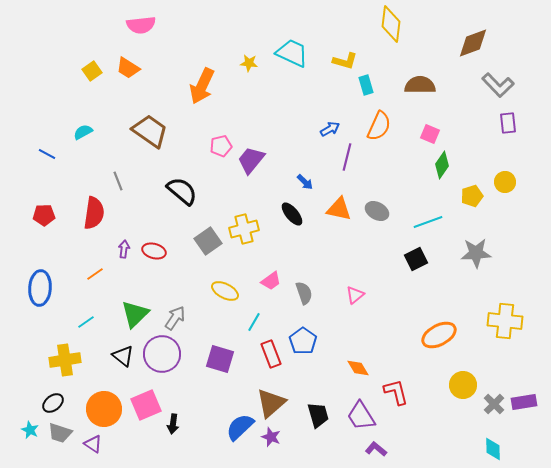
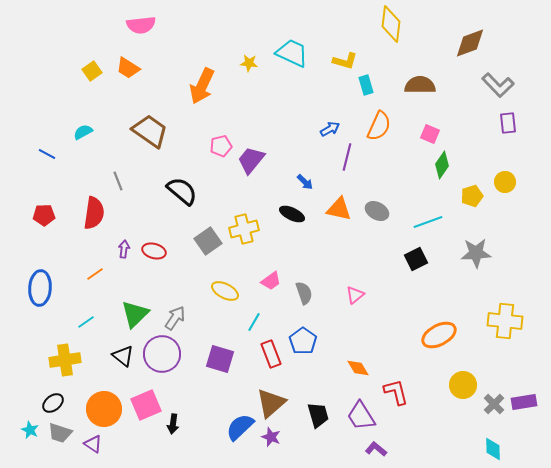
brown diamond at (473, 43): moved 3 px left
black ellipse at (292, 214): rotated 25 degrees counterclockwise
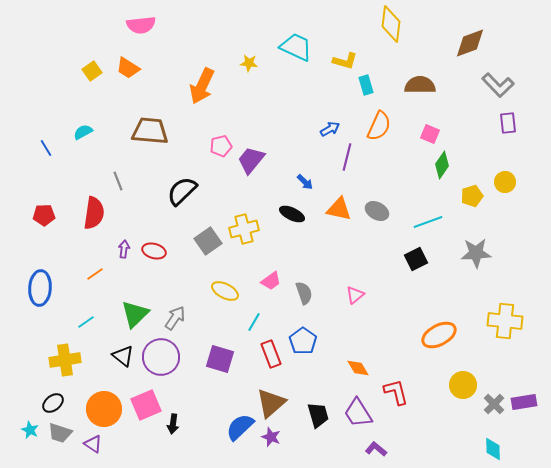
cyan trapezoid at (292, 53): moved 4 px right, 6 px up
brown trapezoid at (150, 131): rotated 30 degrees counterclockwise
blue line at (47, 154): moved 1 px left, 6 px up; rotated 30 degrees clockwise
black semicircle at (182, 191): rotated 84 degrees counterclockwise
purple circle at (162, 354): moved 1 px left, 3 px down
purple trapezoid at (361, 416): moved 3 px left, 3 px up
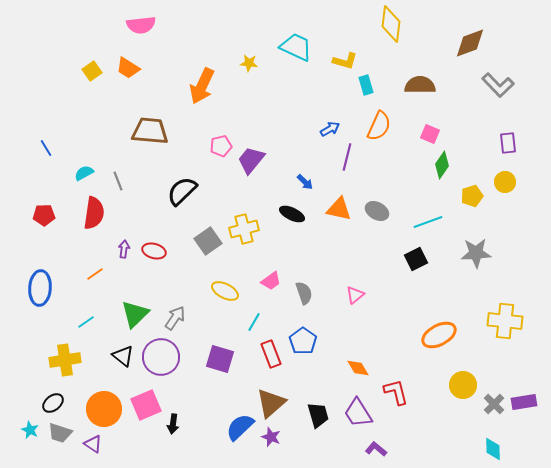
purple rectangle at (508, 123): moved 20 px down
cyan semicircle at (83, 132): moved 1 px right, 41 px down
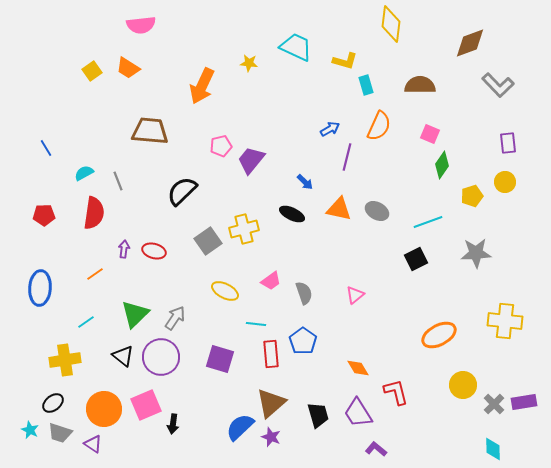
cyan line at (254, 322): moved 2 px right, 2 px down; rotated 66 degrees clockwise
red rectangle at (271, 354): rotated 16 degrees clockwise
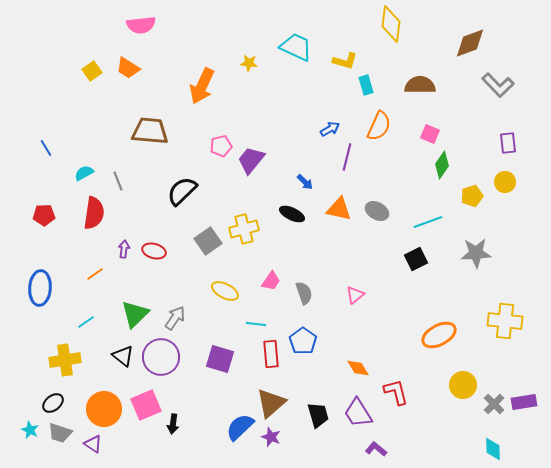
pink trapezoid at (271, 281): rotated 20 degrees counterclockwise
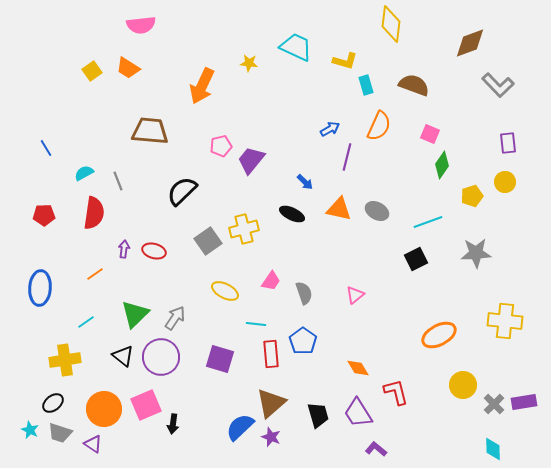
brown semicircle at (420, 85): moved 6 px left; rotated 20 degrees clockwise
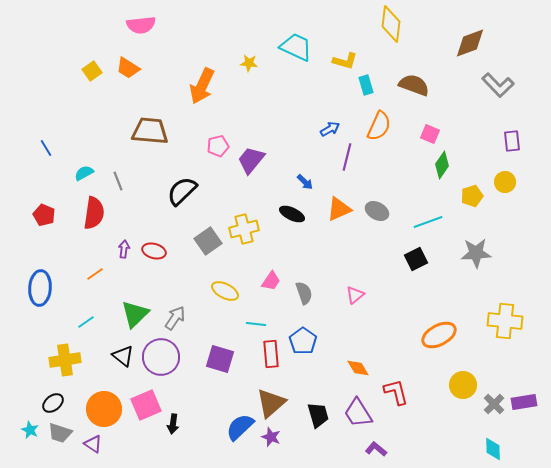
purple rectangle at (508, 143): moved 4 px right, 2 px up
pink pentagon at (221, 146): moved 3 px left
orange triangle at (339, 209): rotated 36 degrees counterclockwise
red pentagon at (44, 215): rotated 25 degrees clockwise
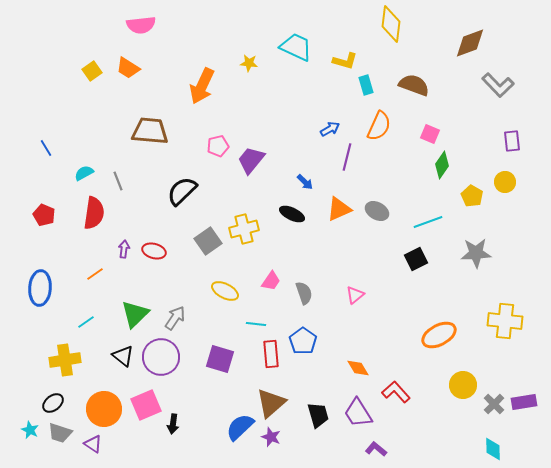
yellow pentagon at (472, 196): rotated 25 degrees counterclockwise
red L-shape at (396, 392): rotated 28 degrees counterclockwise
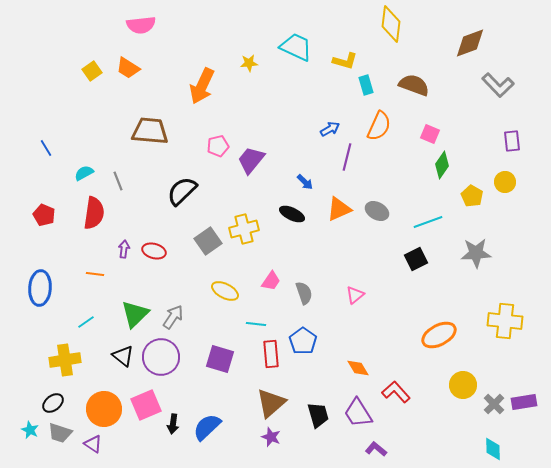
yellow star at (249, 63): rotated 12 degrees counterclockwise
orange line at (95, 274): rotated 42 degrees clockwise
gray arrow at (175, 318): moved 2 px left, 1 px up
blue semicircle at (240, 427): moved 33 px left
